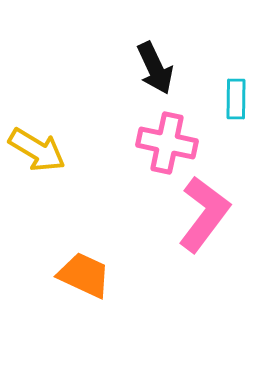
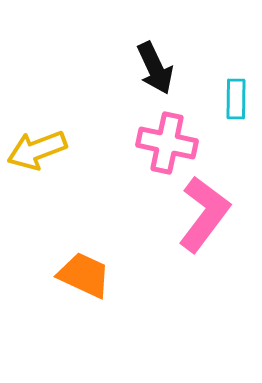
yellow arrow: rotated 128 degrees clockwise
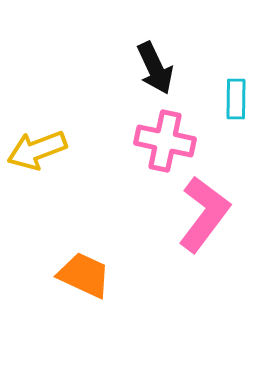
pink cross: moved 2 px left, 2 px up
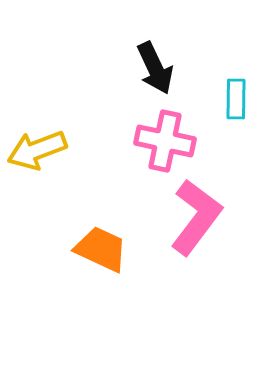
pink L-shape: moved 8 px left, 3 px down
orange trapezoid: moved 17 px right, 26 px up
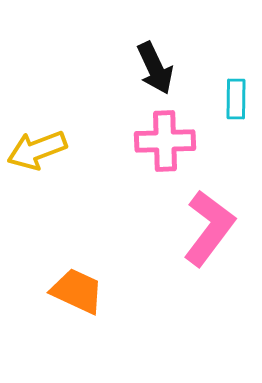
pink cross: rotated 14 degrees counterclockwise
pink L-shape: moved 13 px right, 11 px down
orange trapezoid: moved 24 px left, 42 px down
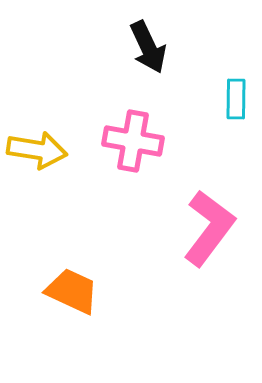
black arrow: moved 7 px left, 21 px up
pink cross: moved 32 px left; rotated 12 degrees clockwise
yellow arrow: rotated 150 degrees counterclockwise
orange trapezoid: moved 5 px left
